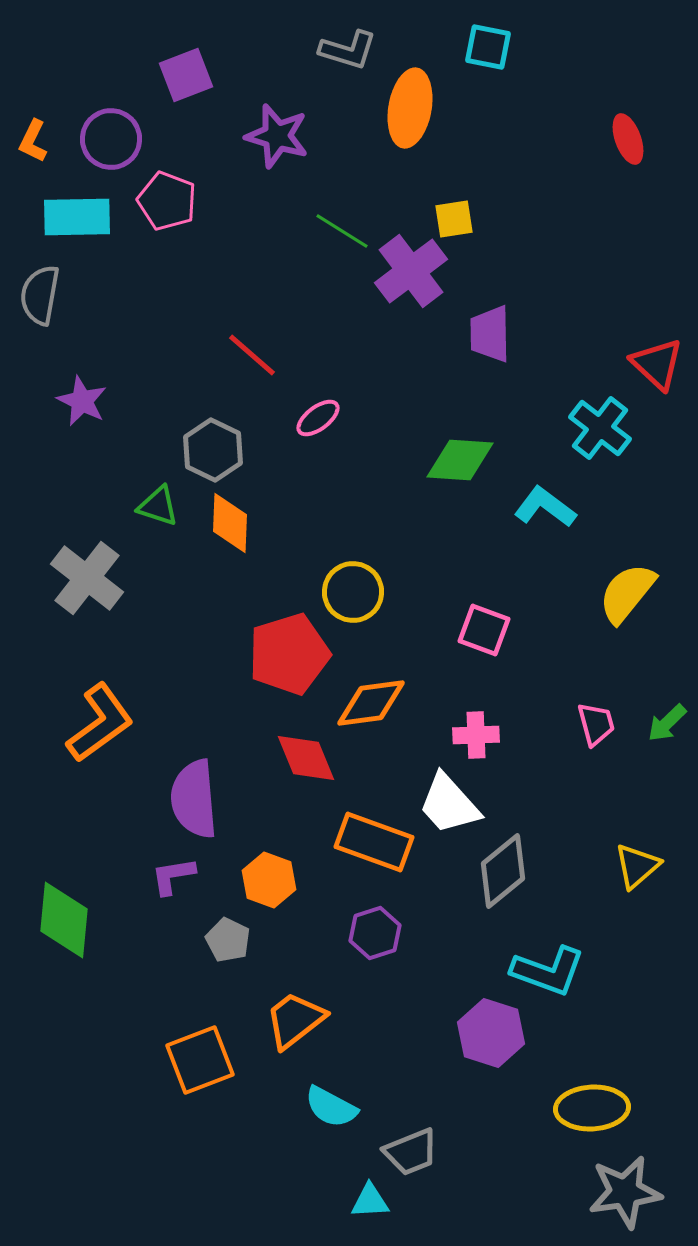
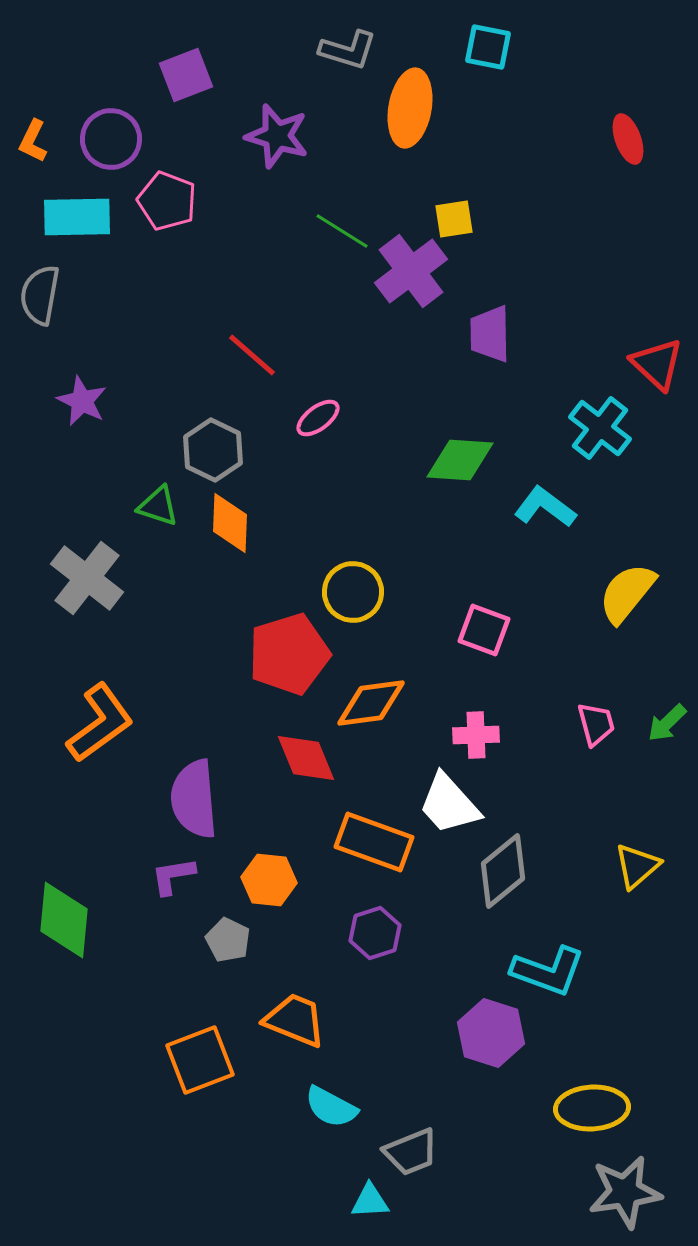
orange hexagon at (269, 880): rotated 14 degrees counterclockwise
orange trapezoid at (295, 1020): rotated 60 degrees clockwise
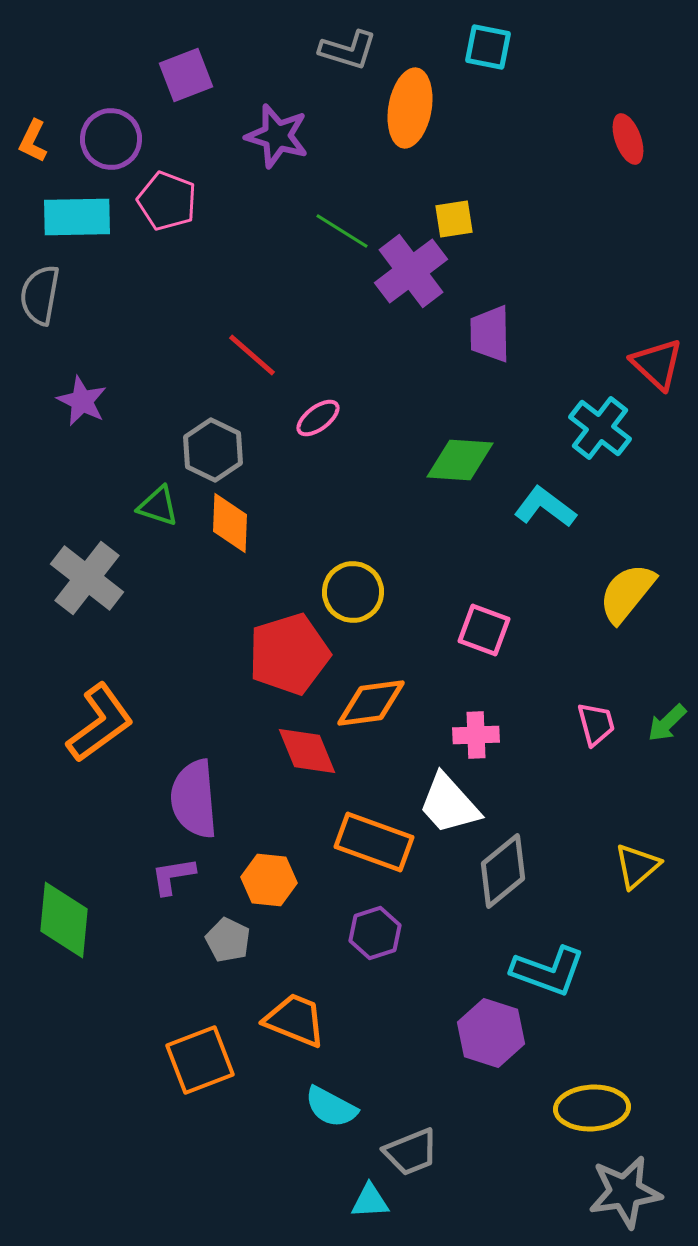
red diamond at (306, 758): moved 1 px right, 7 px up
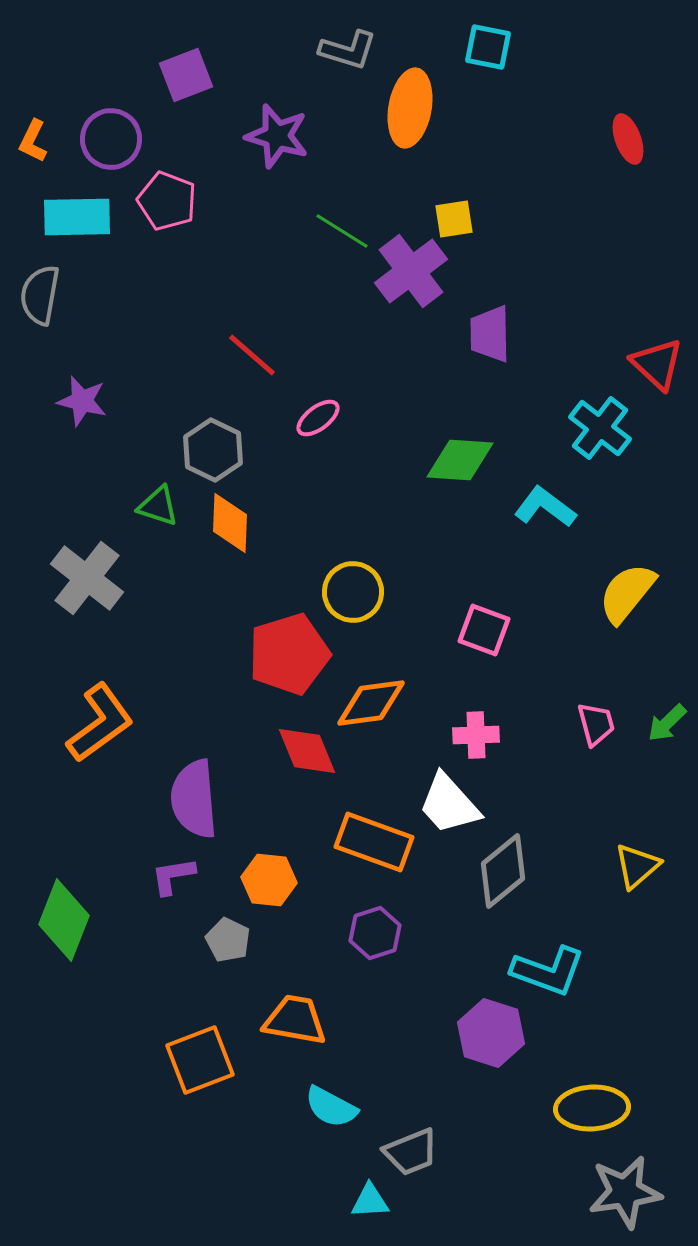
purple star at (82, 401): rotated 12 degrees counterclockwise
green diamond at (64, 920): rotated 16 degrees clockwise
orange trapezoid at (295, 1020): rotated 12 degrees counterclockwise
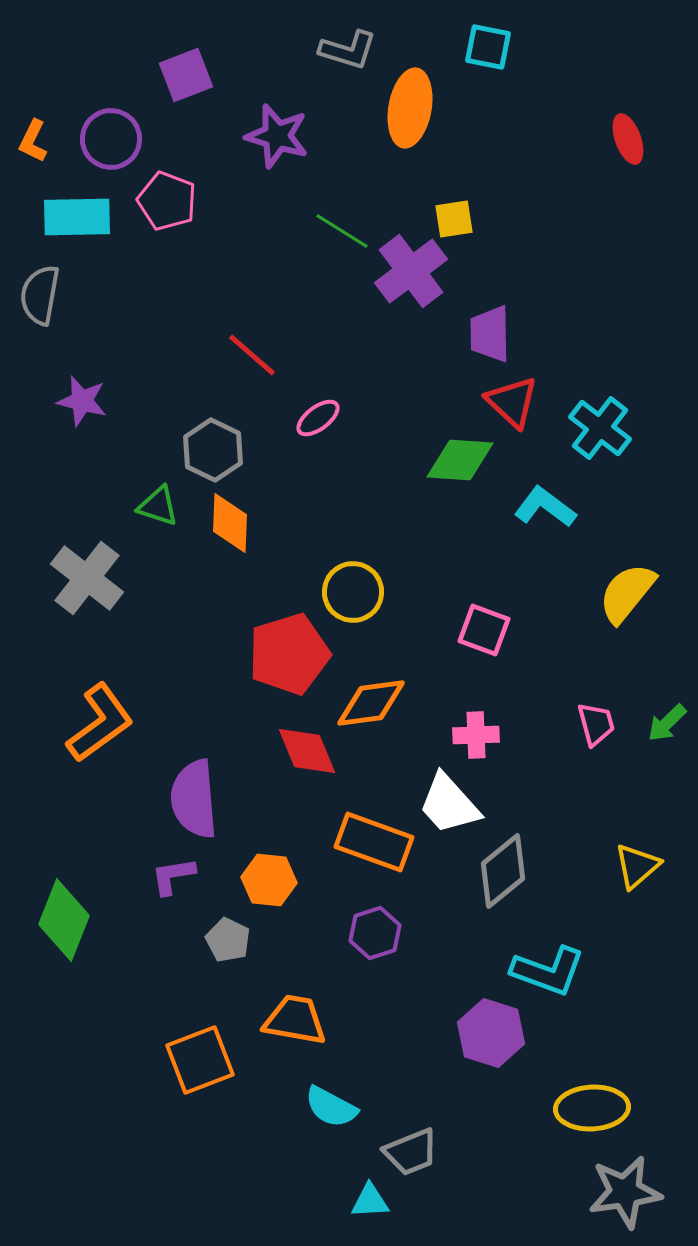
red triangle at (657, 364): moved 145 px left, 38 px down
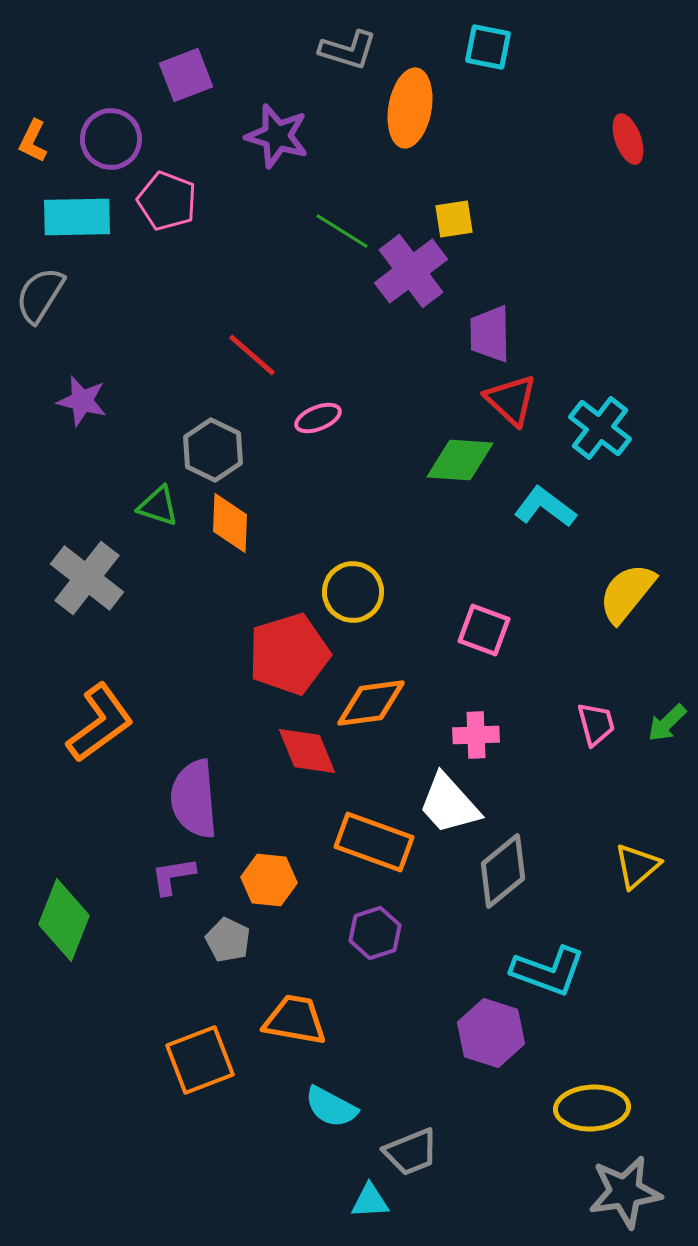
gray semicircle at (40, 295): rotated 22 degrees clockwise
red triangle at (512, 402): moved 1 px left, 2 px up
pink ellipse at (318, 418): rotated 15 degrees clockwise
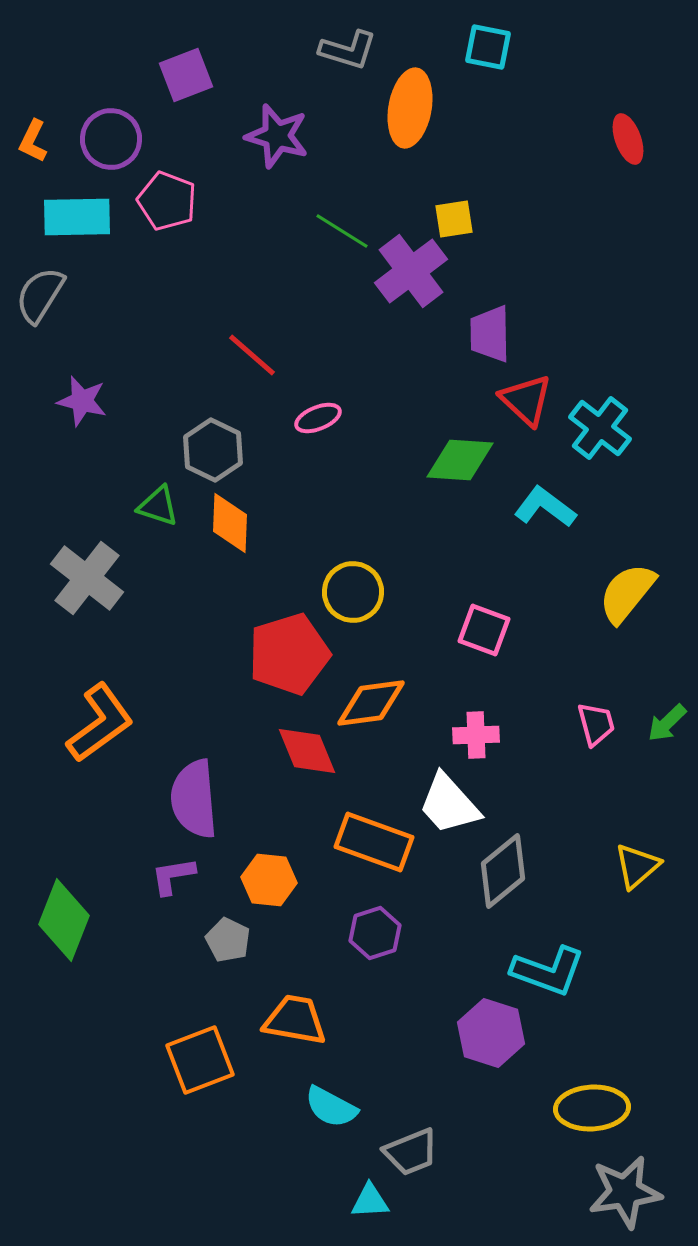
red triangle at (511, 400): moved 15 px right
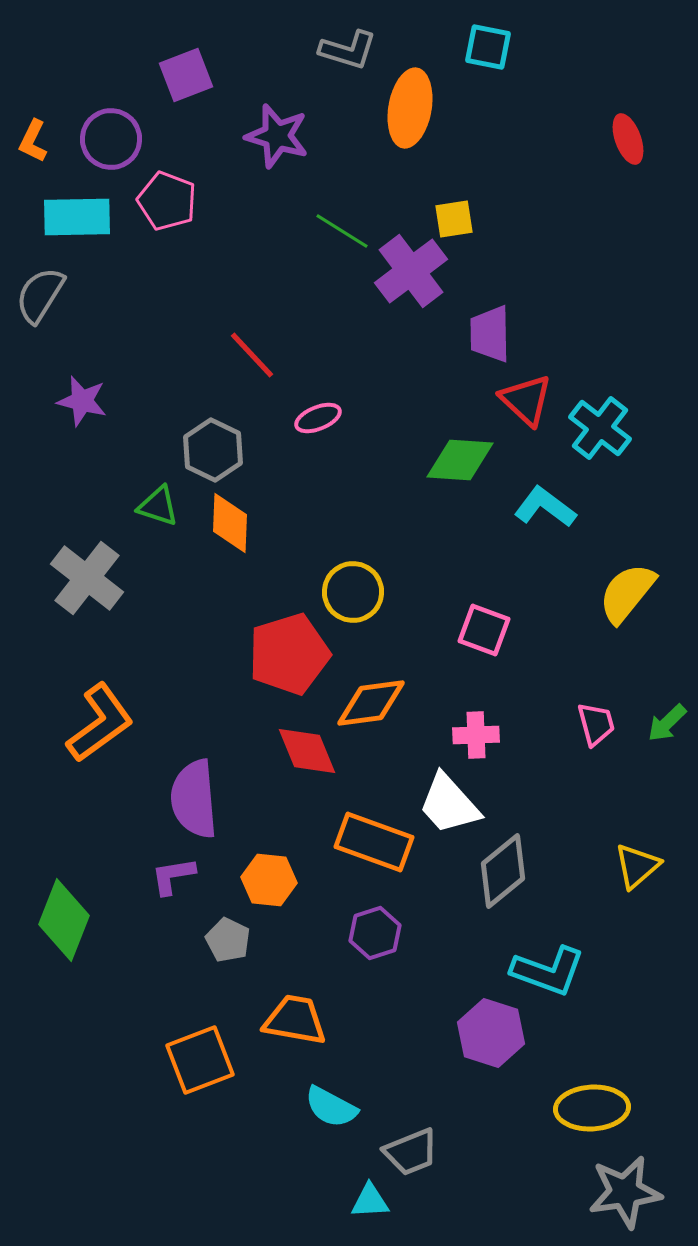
red line at (252, 355): rotated 6 degrees clockwise
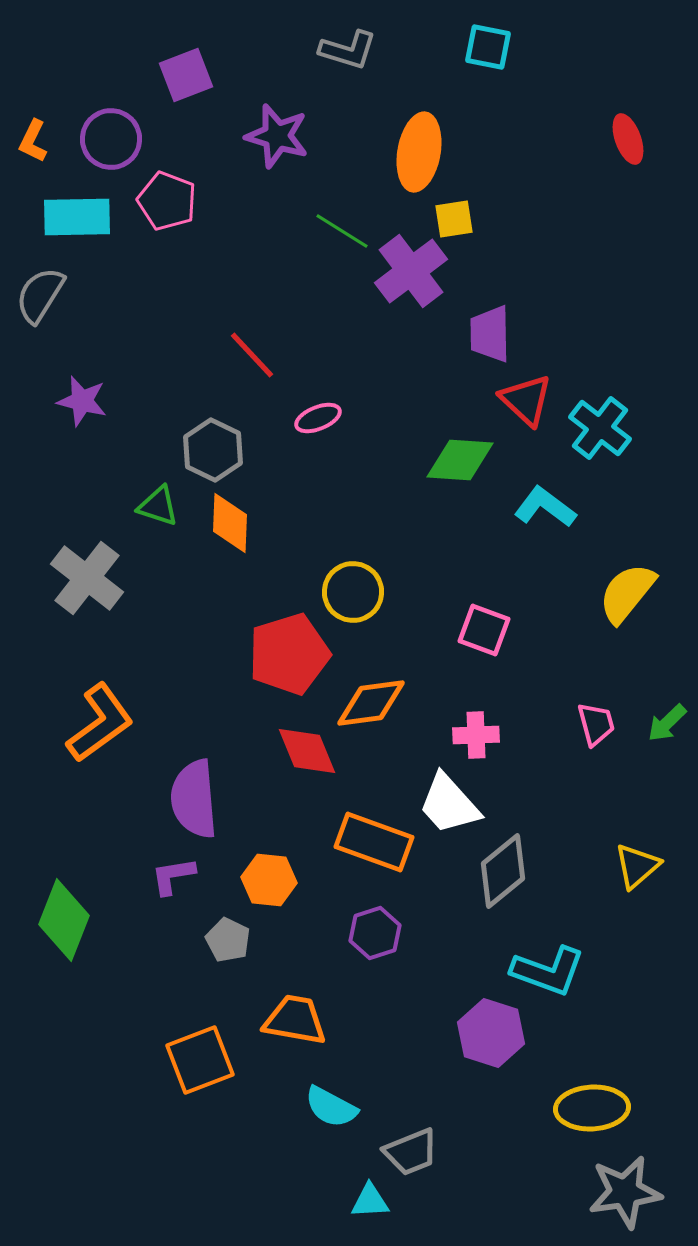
orange ellipse at (410, 108): moved 9 px right, 44 px down
